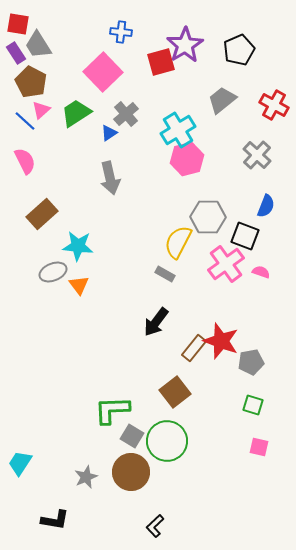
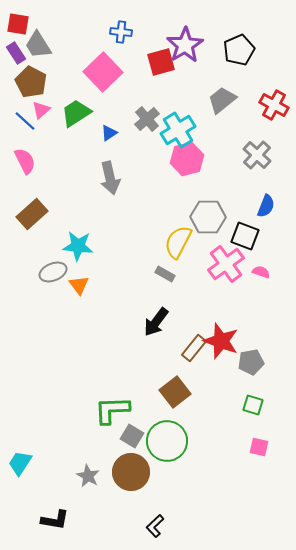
gray cross at (126, 114): moved 21 px right, 5 px down
brown rectangle at (42, 214): moved 10 px left
gray star at (86, 477): moved 2 px right, 1 px up; rotated 20 degrees counterclockwise
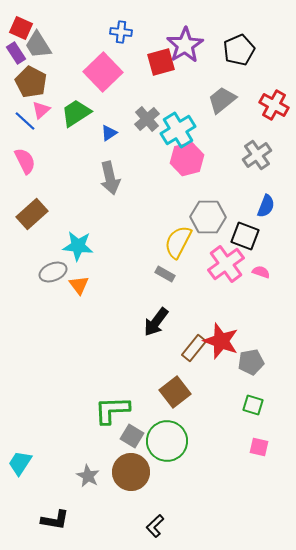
red square at (18, 24): moved 3 px right, 4 px down; rotated 15 degrees clockwise
gray cross at (257, 155): rotated 12 degrees clockwise
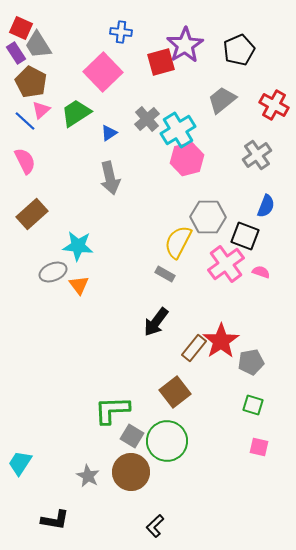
red star at (221, 341): rotated 18 degrees clockwise
